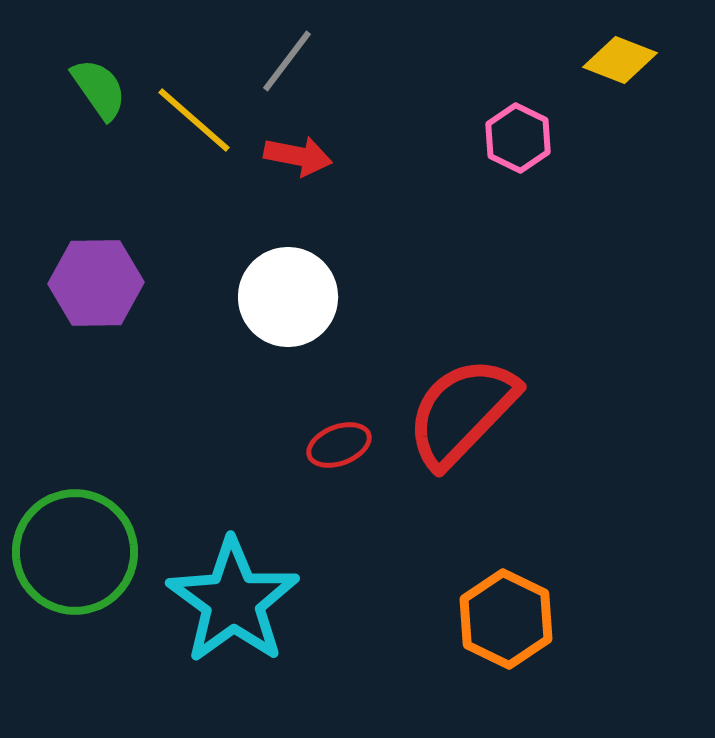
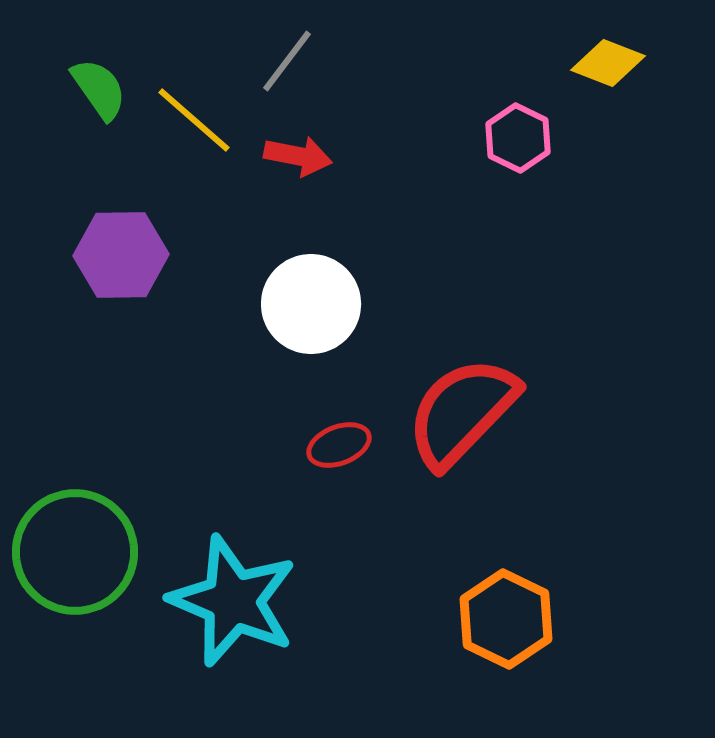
yellow diamond: moved 12 px left, 3 px down
purple hexagon: moved 25 px right, 28 px up
white circle: moved 23 px right, 7 px down
cyan star: rotated 13 degrees counterclockwise
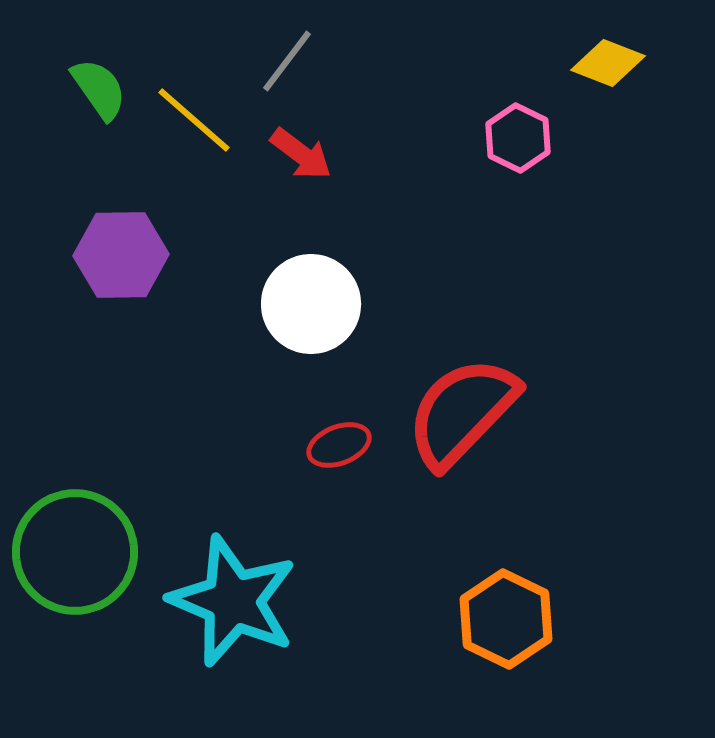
red arrow: moved 3 px right, 2 px up; rotated 26 degrees clockwise
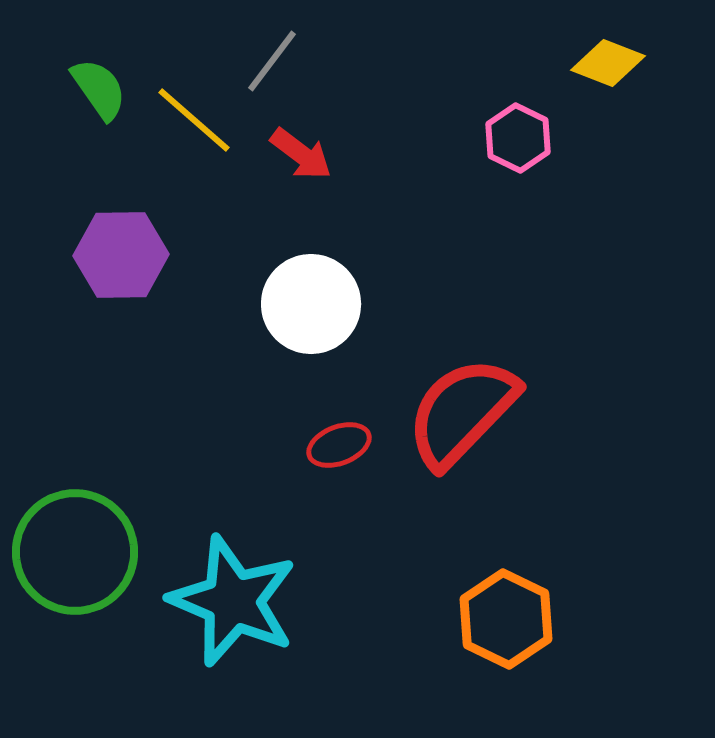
gray line: moved 15 px left
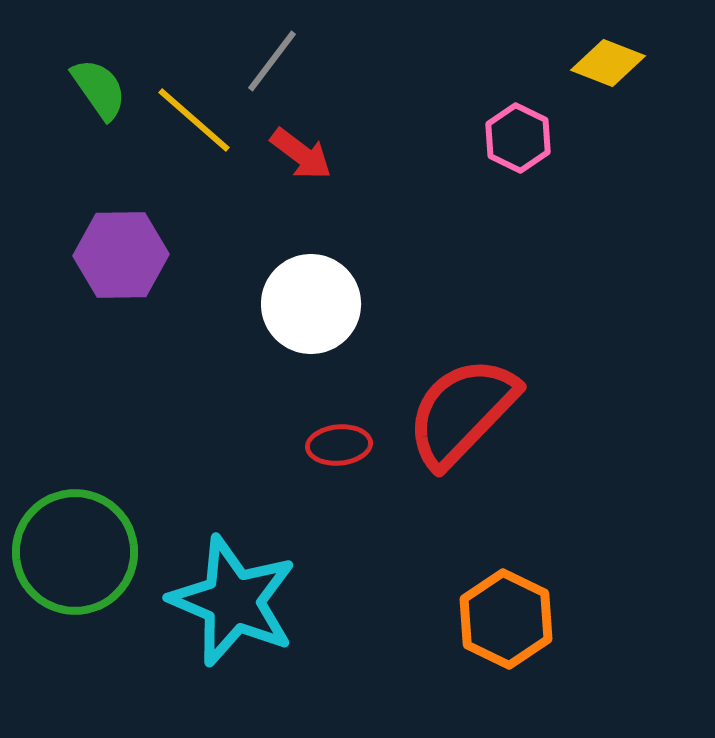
red ellipse: rotated 16 degrees clockwise
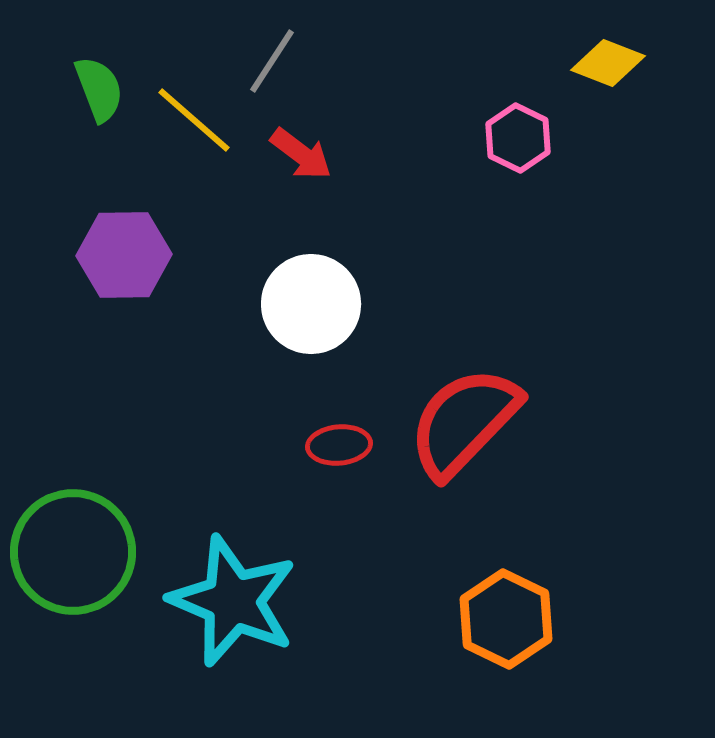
gray line: rotated 4 degrees counterclockwise
green semicircle: rotated 14 degrees clockwise
purple hexagon: moved 3 px right
red semicircle: moved 2 px right, 10 px down
green circle: moved 2 px left
